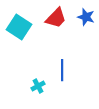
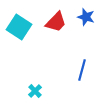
red trapezoid: moved 4 px down
blue line: moved 20 px right; rotated 15 degrees clockwise
cyan cross: moved 3 px left, 5 px down; rotated 16 degrees counterclockwise
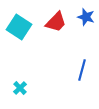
cyan cross: moved 15 px left, 3 px up
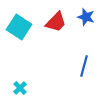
blue line: moved 2 px right, 4 px up
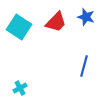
cyan cross: rotated 16 degrees clockwise
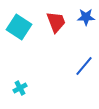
blue star: rotated 18 degrees counterclockwise
red trapezoid: rotated 65 degrees counterclockwise
blue line: rotated 25 degrees clockwise
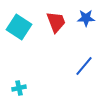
blue star: moved 1 px down
cyan cross: moved 1 px left; rotated 16 degrees clockwise
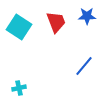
blue star: moved 1 px right, 2 px up
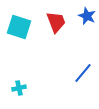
blue star: rotated 24 degrees clockwise
cyan square: rotated 15 degrees counterclockwise
blue line: moved 1 px left, 7 px down
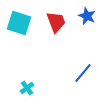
cyan square: moved 4 px up
cyan cross: moved 8 px right; rotated 24 degrees counterclockwise
